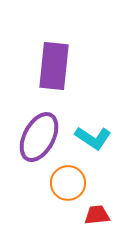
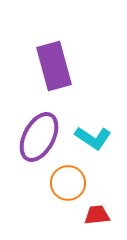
purple rectangle: rotated 21 degrees counterclockwise
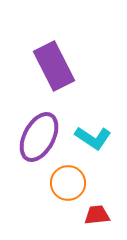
purple rectangle: rotated 12 degrees counterclockwise
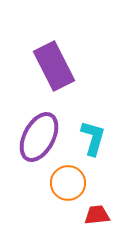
cyan L-shape: rotated 108 degrees counterclockwise
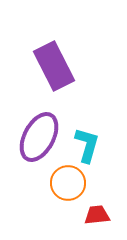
cyan L-shape: moved 6 px left, 7 px down
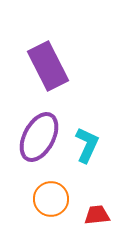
purple rectangle: moved 6 px left
cyan L-shape: rotated 9 degrees clockwise
orange circle: moved 17 px left, 16 px down
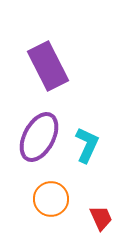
red trapezoid: moved 4 px right, 3 px down; rotated 72 degrees clockwise
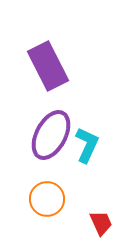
purple ellipse: moved 12 px right, 2 px up
orange circle: moved 4 px left
red trapezoid: moved 5 px down
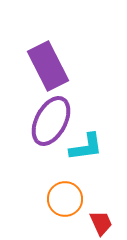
purple ellipse: moved 14 px up
cyan L-shape: moved 1 px left, 2 px down; rotated 57 degrees clockwise
orange circle: moved 18 px right
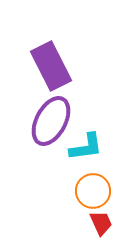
purple rectangle: moved 3 px right
orange circle: moved 28 px right, 8 px up
